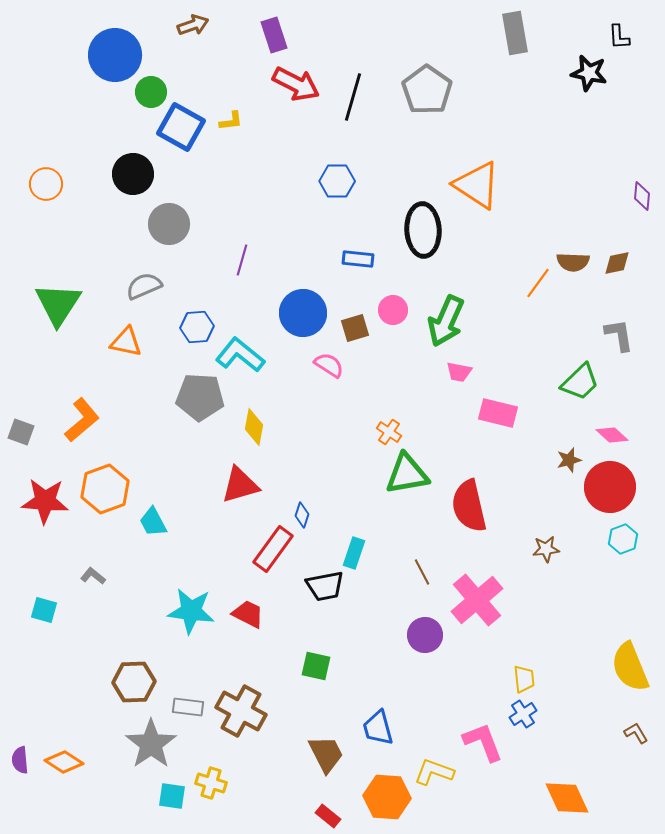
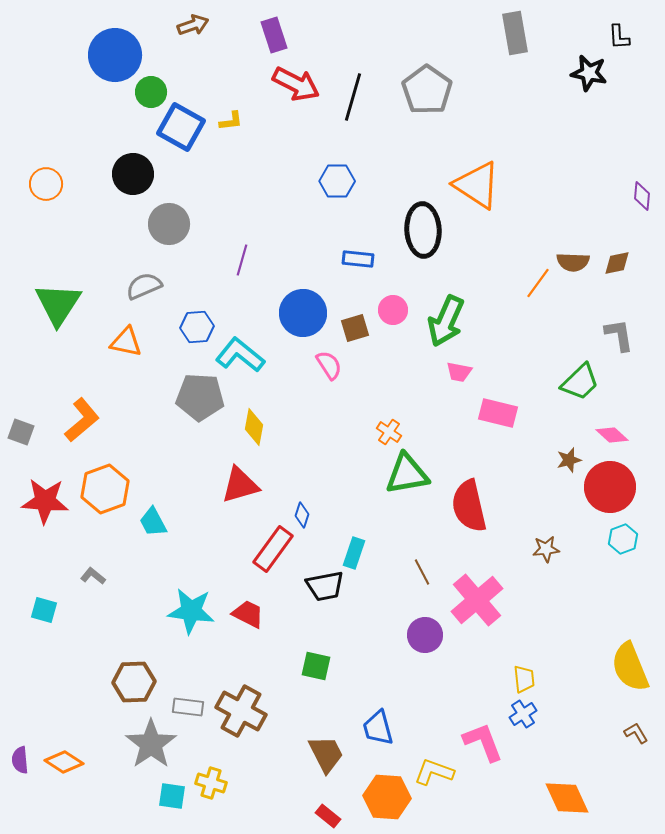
pink semicircle at (329, 365): rotated 24 degrees clockwise
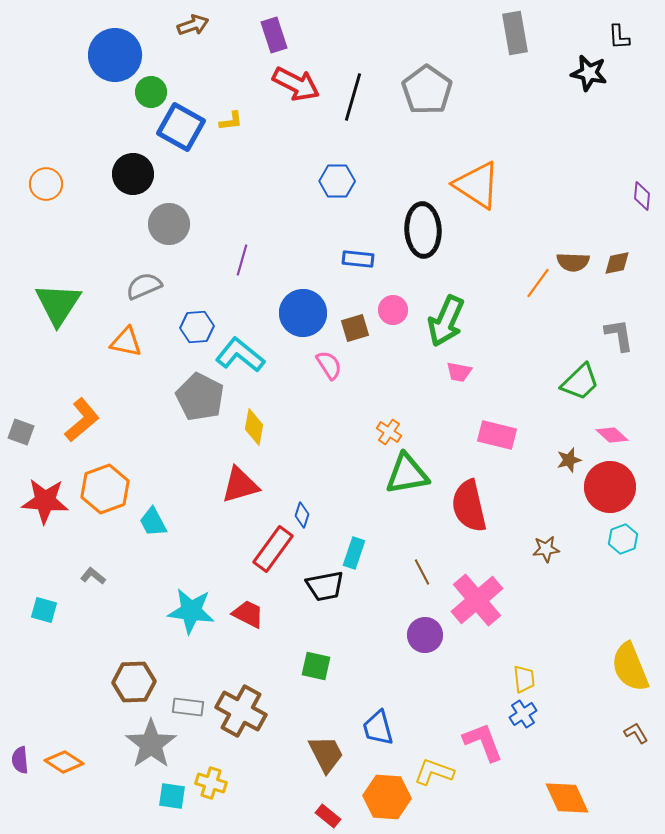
gray pentagon at (200, 397): rotated 24 degrees clockwise
pink rectangle at (498, 413): moved 1 px left, 22 px down
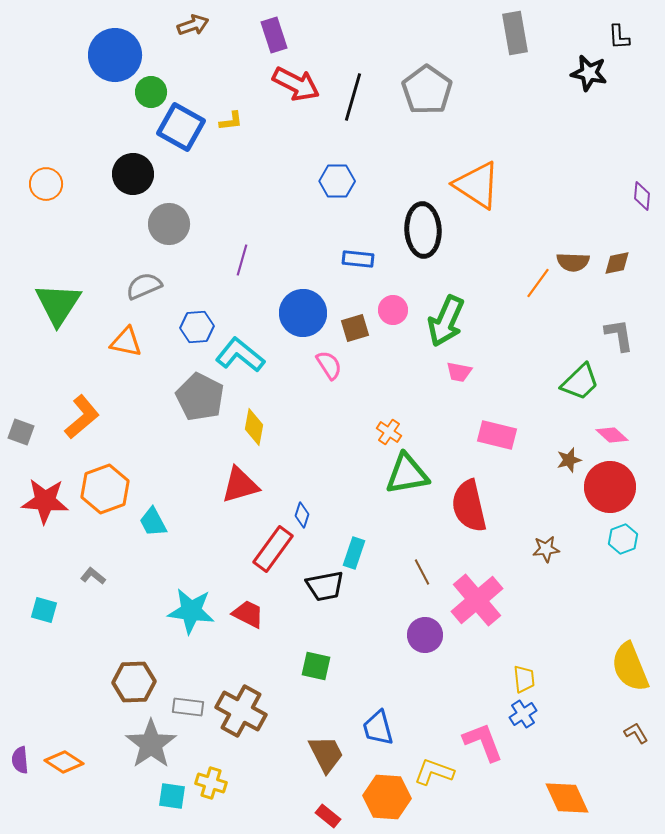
orange L-shape at (82, 420): moved 3 px up
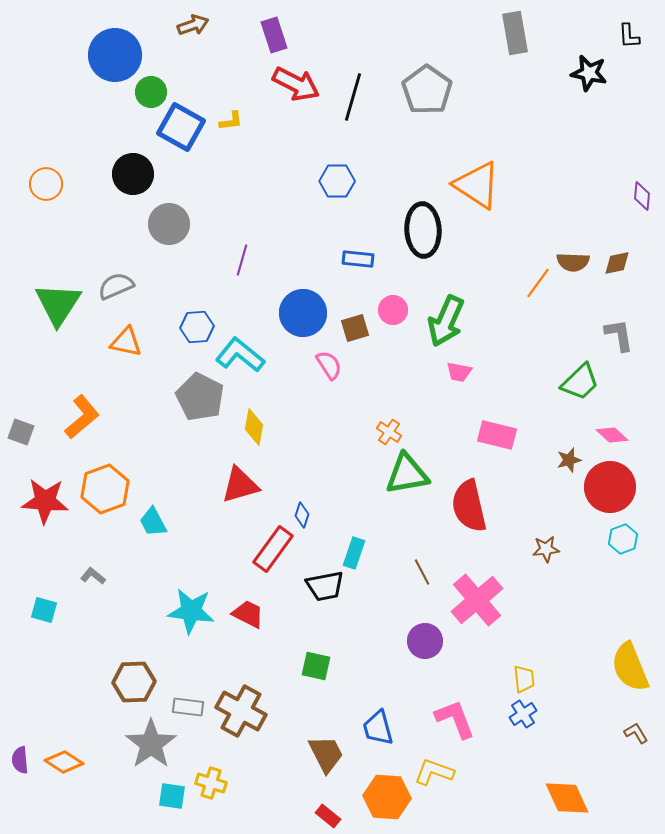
black L-shape at (619, 37): moved 10 px right, 1 px up
gray semicircle at (144, 286): moved 28 px left
purple circle at (425, 635): moved 6 px down
pink L-shape at (483, 742): moved 28 px left, 23 px up
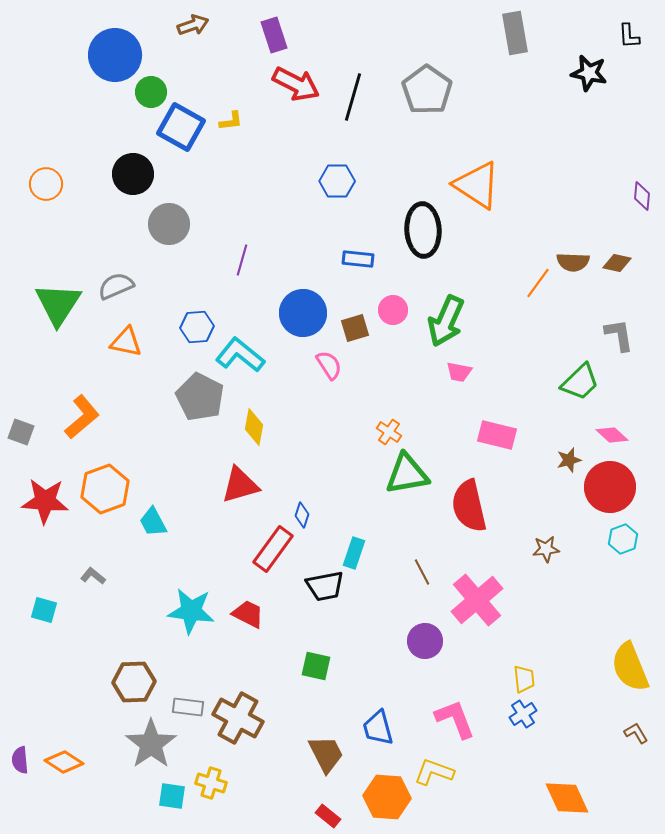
brown diamond at (617, 263): rotated 24 degrees clockwise
brown cross at (241, 711): moved 3 px left, 7 px down
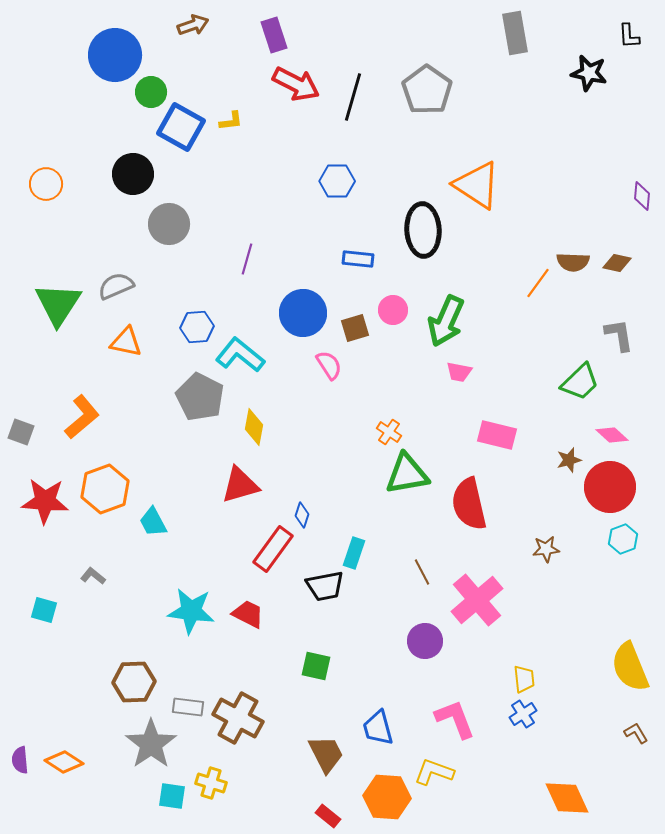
purple line at (242, 260): moved 5 px right, 1 px up
red semicircle at (469, 506): moved 2 px up
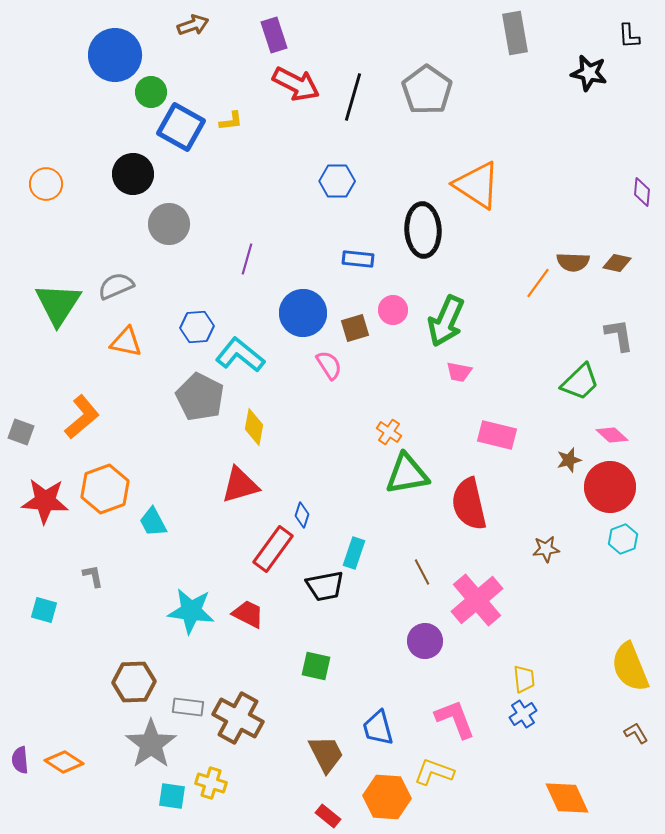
purple diamond at (642, 196): moved 4 px up
gray L-shape at (93, 576): rotated 40 degrees clockwise
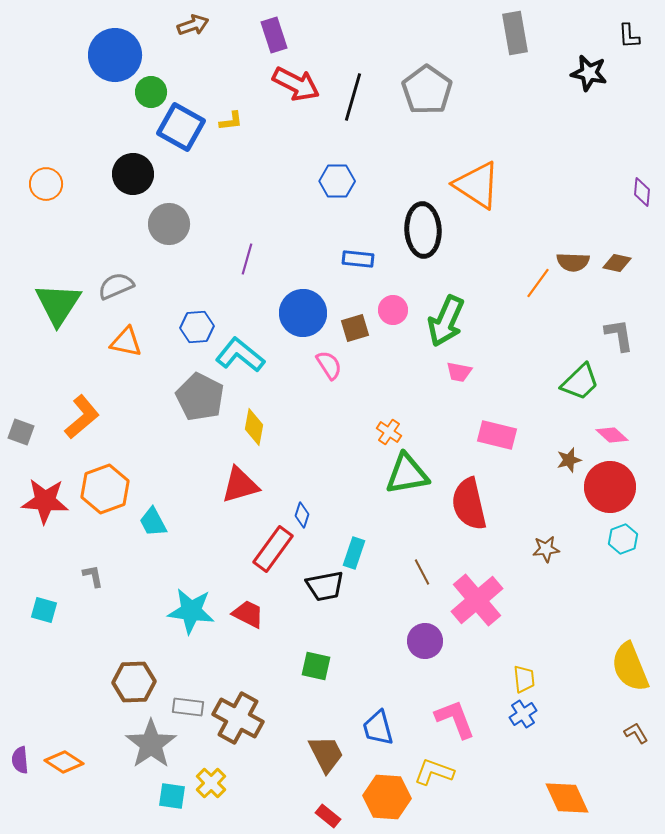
yellow cross at (211, 783): rotated 28 degrees clockwise
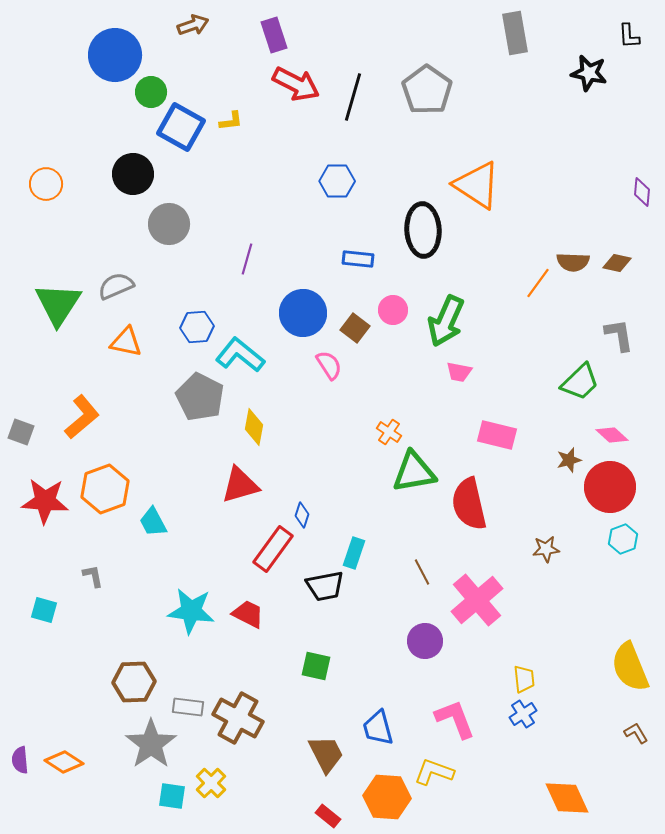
brown square at (355, 328): rotated 36 degrees counterclockwise
green triangle at (407, 474): moved 7 px right, 2 px up
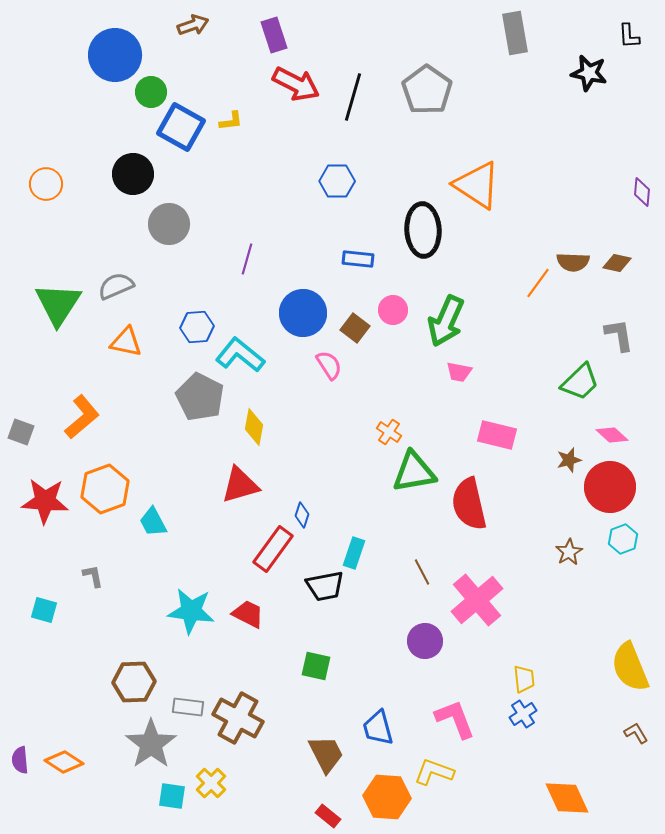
brown star at (546, 549): moved 23 px right, 3 px down; rotated 24 degrees counterclockwise
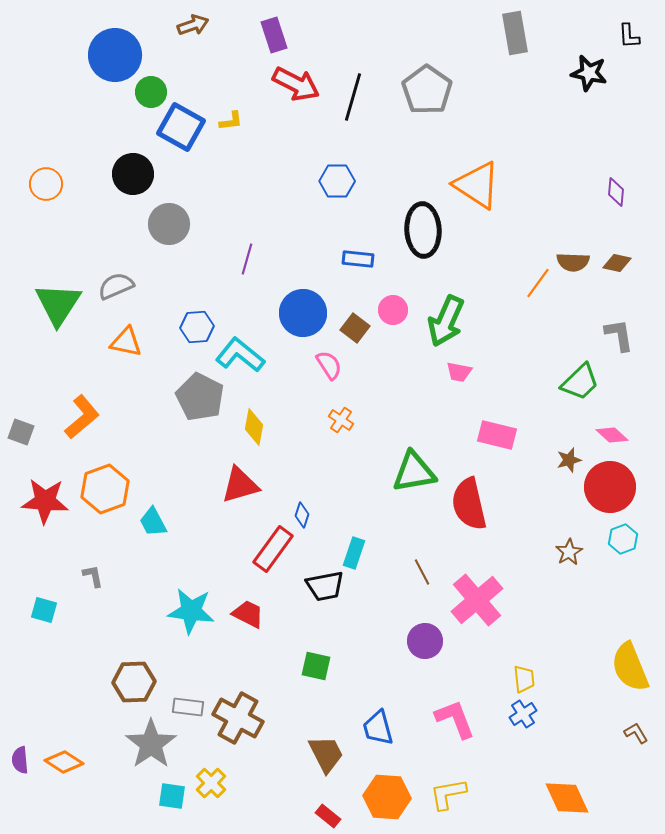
purple diamond at (642, 192): moved 26 px left
orange cross at (389, 432): moved 48 px left, 12 px up
yellow L-shape at (434, 772): moved 14 px right, 22 px down; rotated 30 degrees counterclockwise
